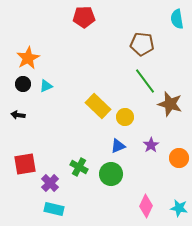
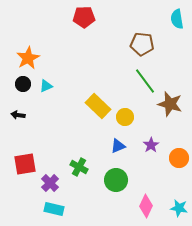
green circle: moved 5 px right, 6 px down
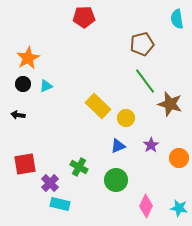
brown pentagon: rotated 20 degrees counterclockwise
yellow circle: moved 1 px right, 1 px down
cyan rectangle: moved 6 px right, 5 px up
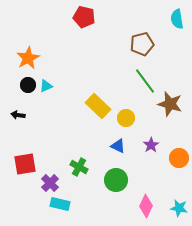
red pentagon: rotated 15 degrees clockwise
black circle: moved 5 px right, 1 px down
blue triangle: rotated 49 degrees clockwise
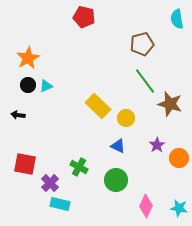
purple star: moved 6 px right
red square: rotated 20 degrees clockwise
